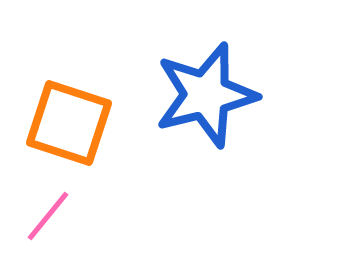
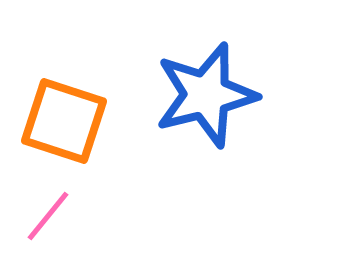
orange square: moved 5 px left, 2 px up
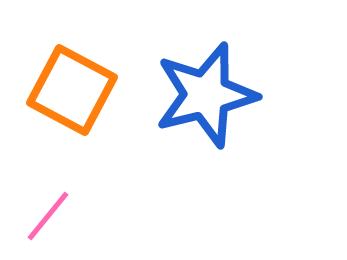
orange square: moved 8 px right, 31 px up; rotated 10 degrees clockwise
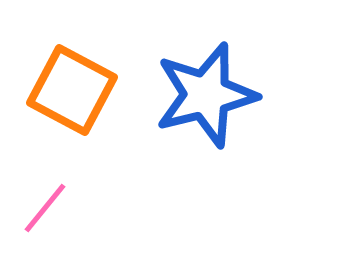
pink line: moved 3 px left, 8 px up
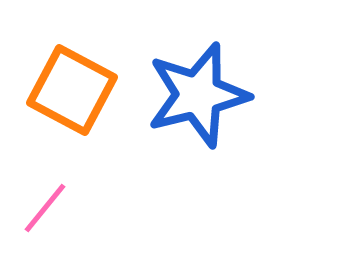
blue star: moved 8 px left
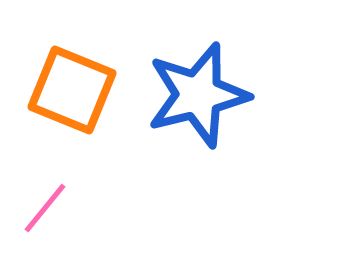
orange square: rotated 6 degrees counterclockwise
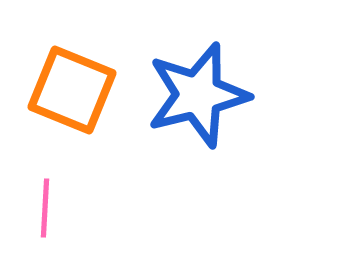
pink line: rotated 36 degrees counterclockwise
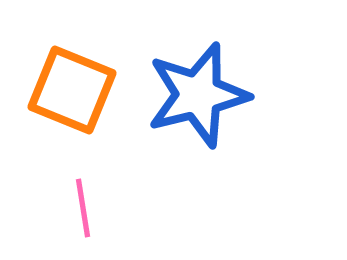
pink line: moved 38 px right; rotated 12 degrees counterclockwise
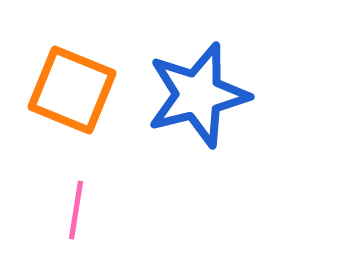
pink line: moved 7 px left, 2 px down; rotated 18 degrees clockwise
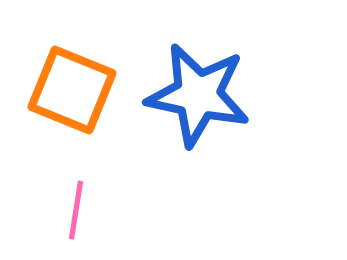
blue star: rotated 26 degrees clockwise
